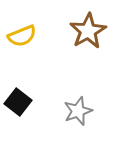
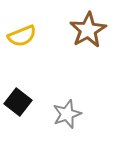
brown star: moved 1 px up
gray star: moved 11 px left, 3 px down
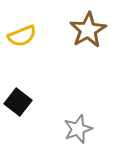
gray star: moved 11 px right, 15 px down
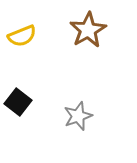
gray star: moved 13 px up
